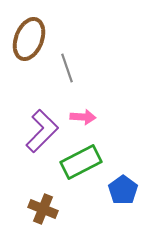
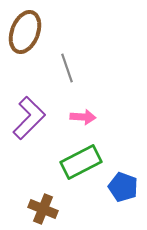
brown ellipse: moved 4 px left, 7 px up
purple L-shape: moved 13 px left, 13 px up
blue pentagon: moved 3 px up; rotated 16 degrees counterclockwise
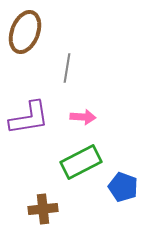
gray line: rotated 28 degrees clockwise
purple L-shape: rotated 36 degrees clockwise
brown cross: rotated 28 degrees counterclockwise
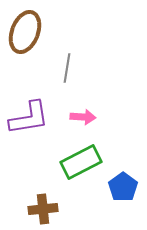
blue pentagon: rotated 16 degrees clockwise
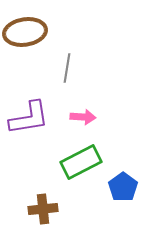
brown ellipse: rotated 60 degrees clockwise
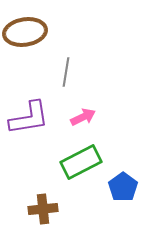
gray line: moved 1 px left, 4 px down
pink arrow: rotated 30 degrees counterclockwise
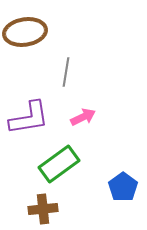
green rectangle: moved 22 px left, 2 px down; rotated 9 degrees counterclockwise
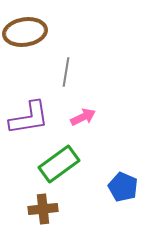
blue pentagon: rotated 12 degrees counterclockwise
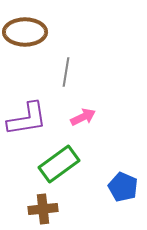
brown ellipse: rotated 9 degrees clockwise
purple L-shape: moved 2 px left, 1 px down
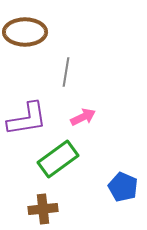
green rectangle: moved 1 px left, 5 px up
